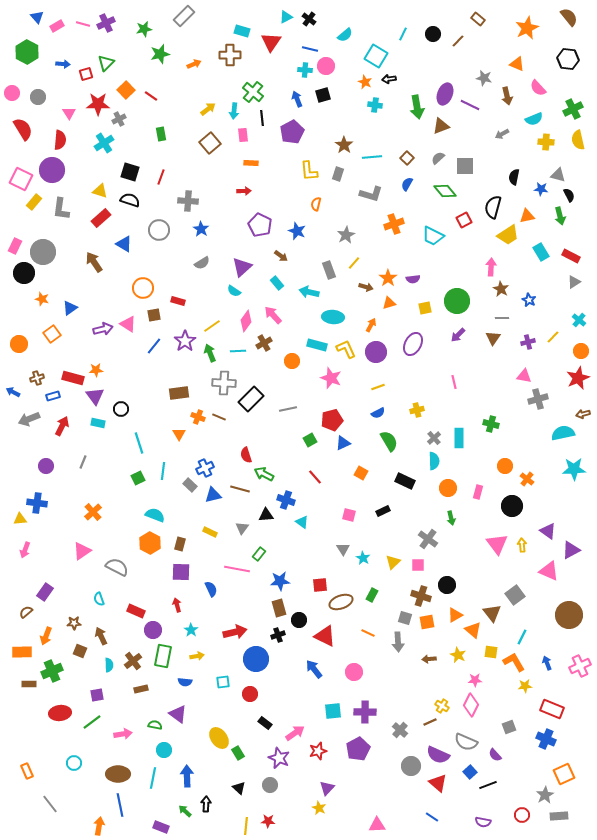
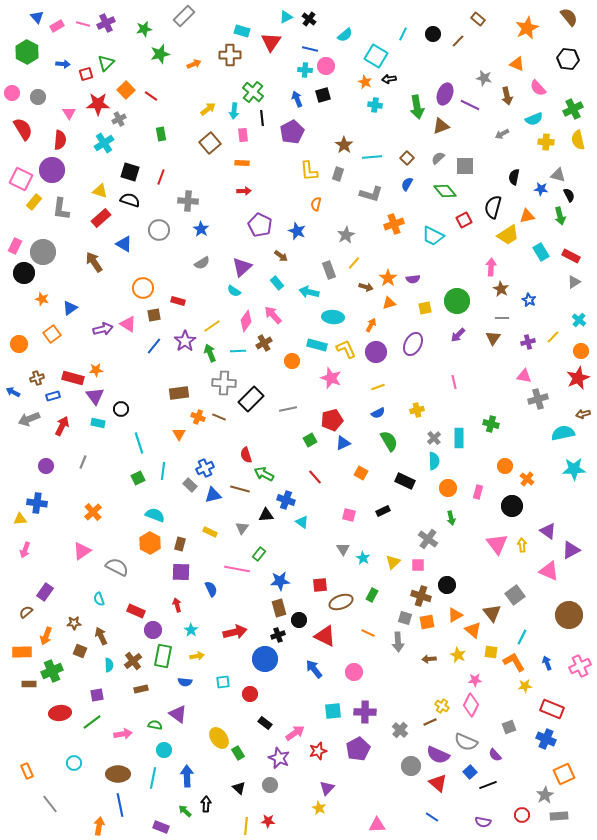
orange rectangle at (251, 163): moved 9 px left
blue circle at (256, 659): moved 9 px right
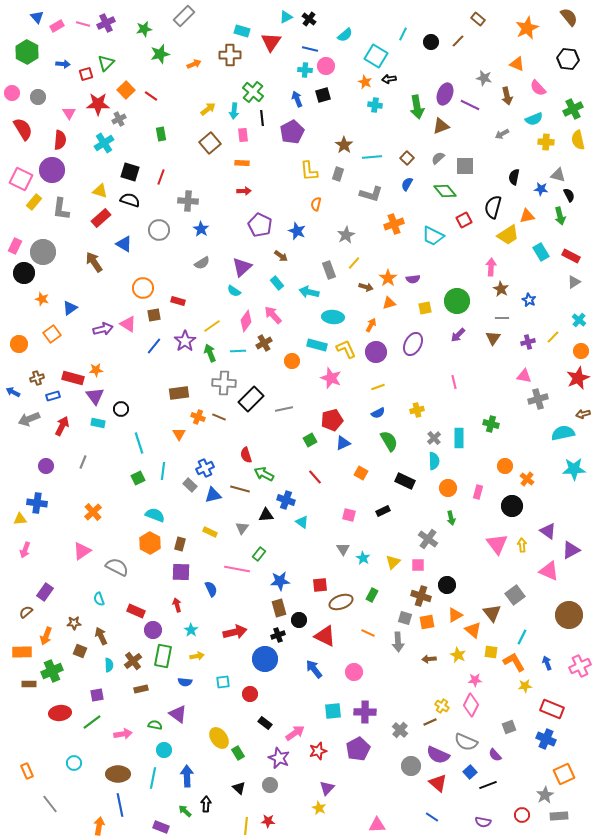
black circle at (433, 34): moved 2 px left, 8 px down
gray line at (288, 409): moved 4 px left
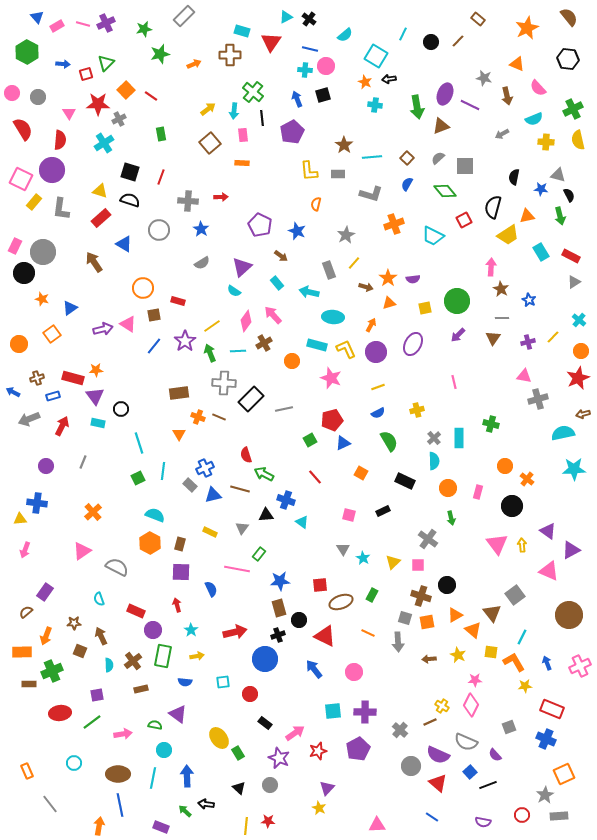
gray rectangle at (338, 174): rotated 72 degrees clockwise
red arrow at (244, 191): moved 23 px left, 6 px down
black arrow at (206, 804): rotated 84 degrees counterclockwise
